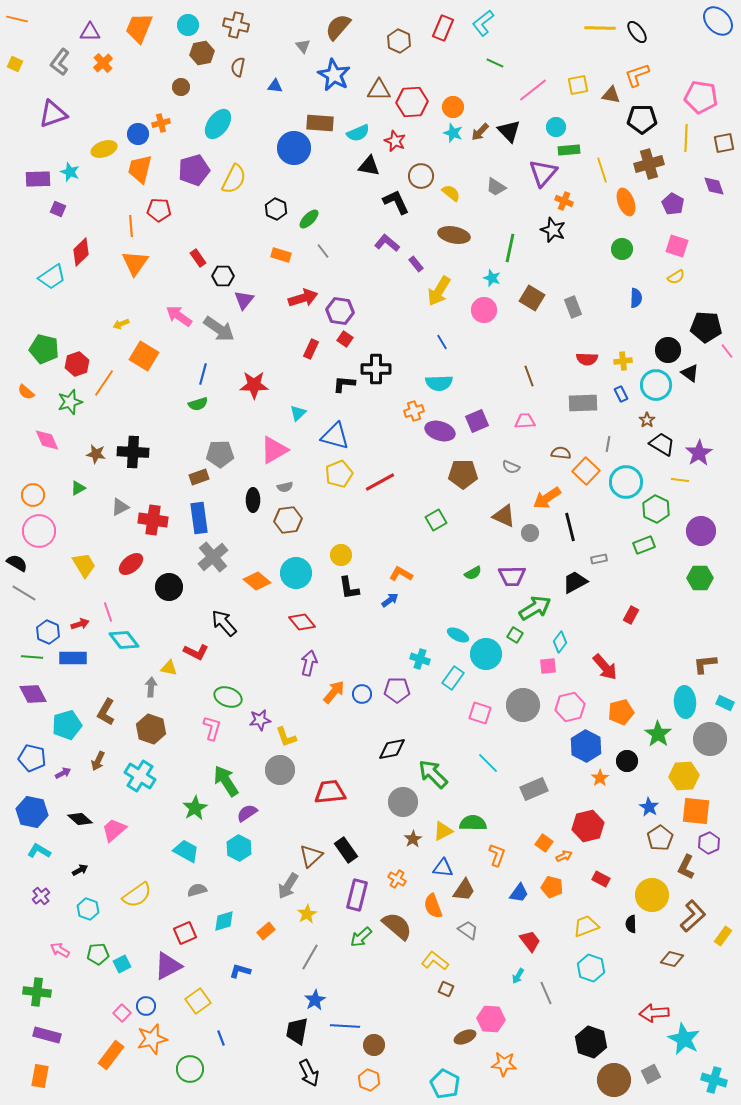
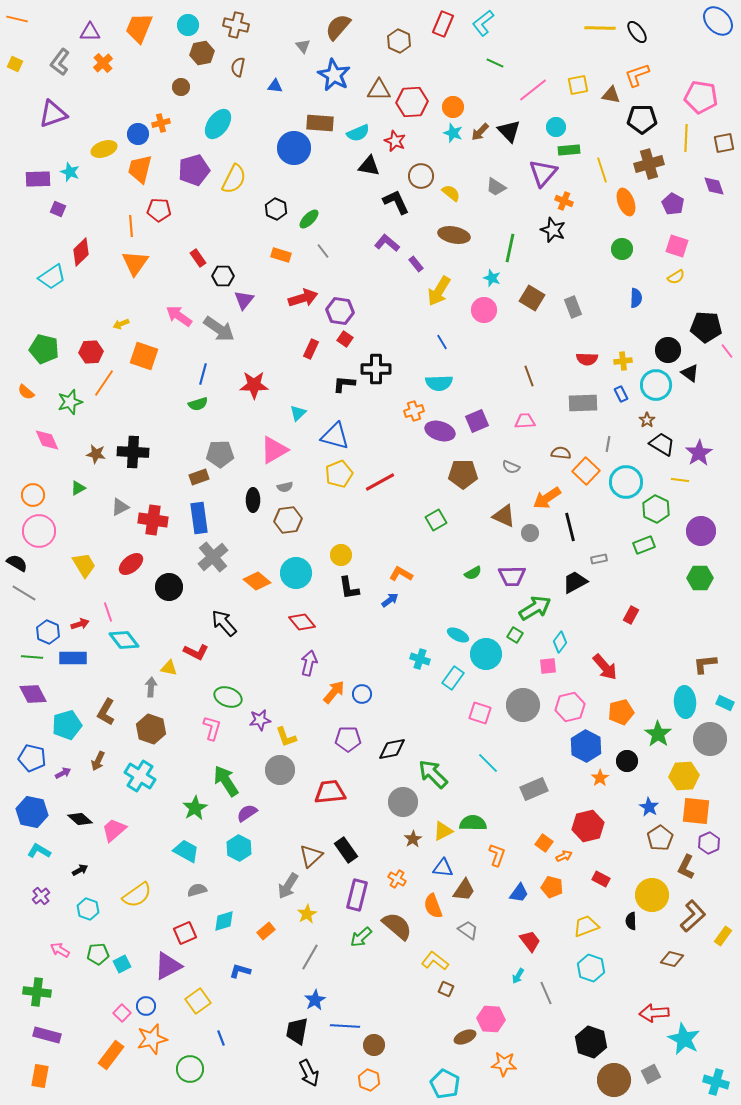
red rectangle at (443, 28): moved 4 px up
orange square at (144, 356): rotated 12 degrees counterclockwise
red hexagon at (77, 364): moved 14 px right, 12 px up; rotated 15 degrees clockwise
purple pentagon at (397, 690): moved 49 px left, 49 px down
black semicircle at (631, 924): moved 3 px up
cyan cross at (714, 1080): moved 2 px right, 2 px down
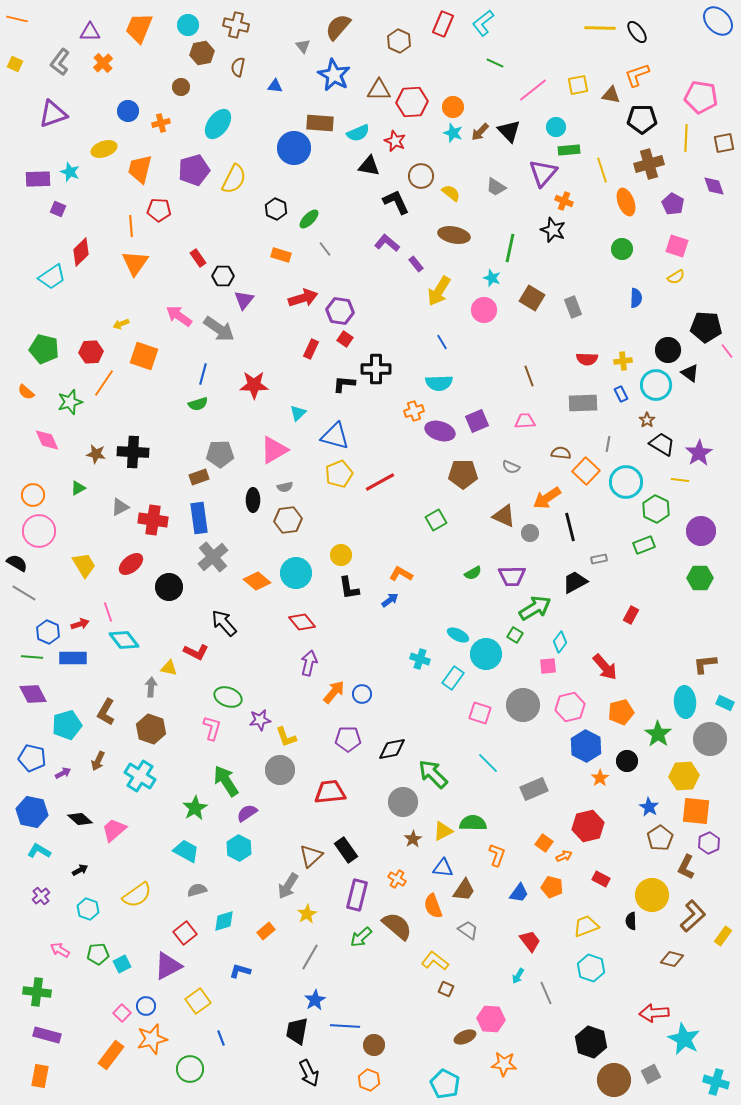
blue circle at (138, 134): moved 10 px left, 23 px up
gray line at (323, 251): moved 2 px right, 2 px up
red square at (185, 933): rotated 15 degrees counterclockwise
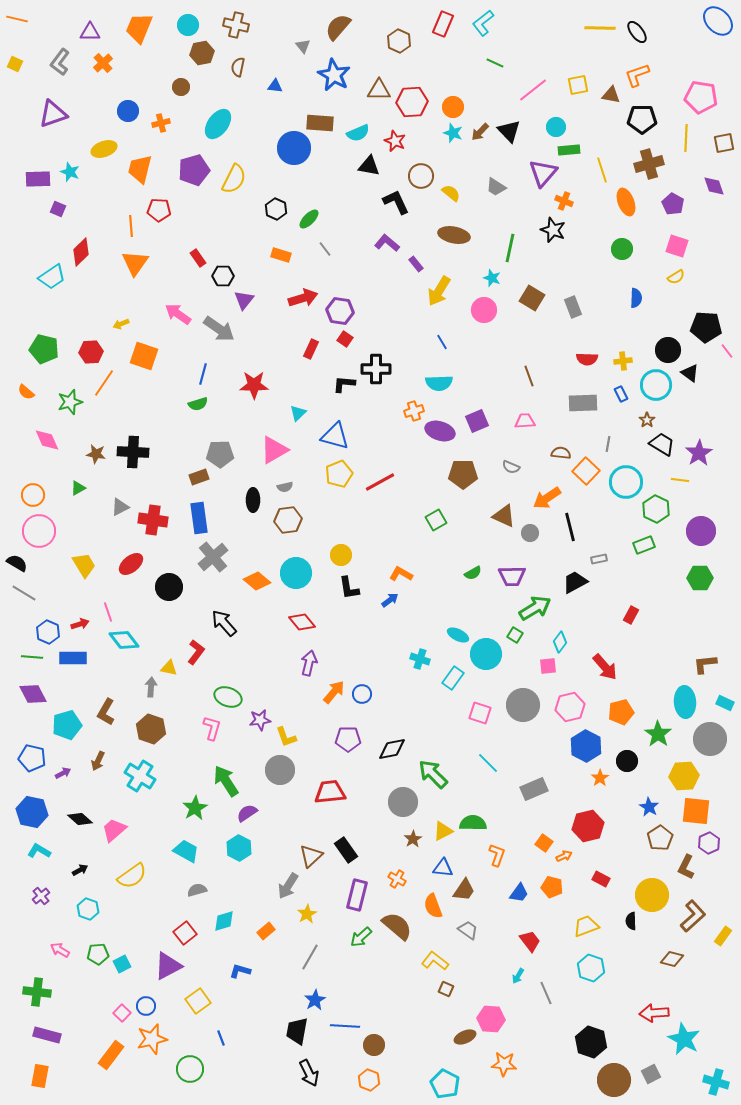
pink arrow at (179, 316): moved 1 px left, 2 px up
red L-shape at (196, 652): rotated 80 degrees counterclockwise
yellow semicircle at (137, 895): moved 5 px left, 19 px up
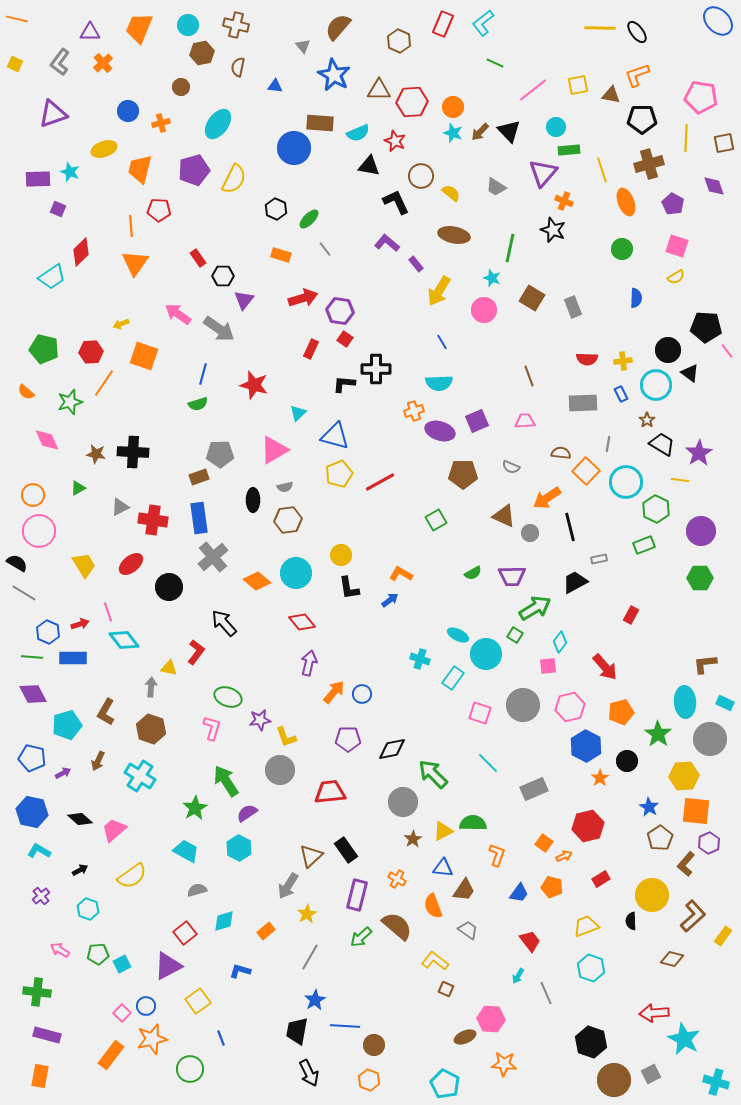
red star at (254, 385): rotated 16 degrees clockwise
brown L-shape at (686, 867): moved 3 px up; rotated 15 degrees clockwise
red rectangle at (601, 879): rotated 60 degrees counterclockwise
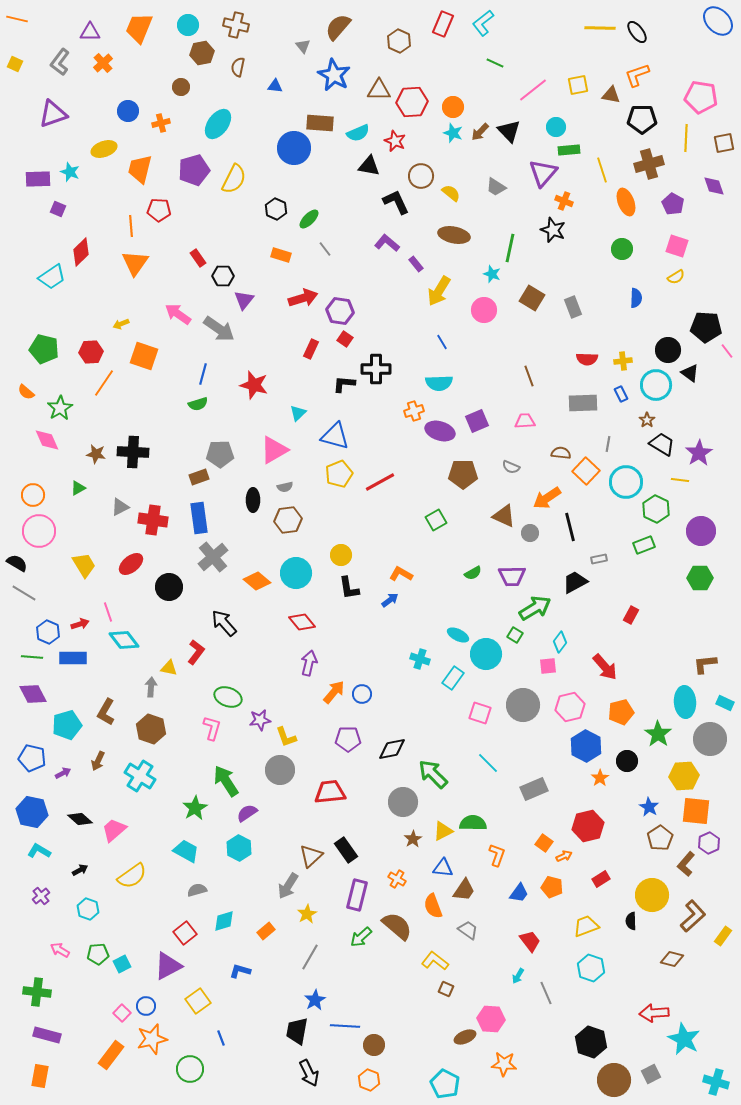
cyan star at (492, 278): moved 4 px up
green star at (70, 402): moved 10 px left, 6 px down; rotated 15 degrees counterclockwise
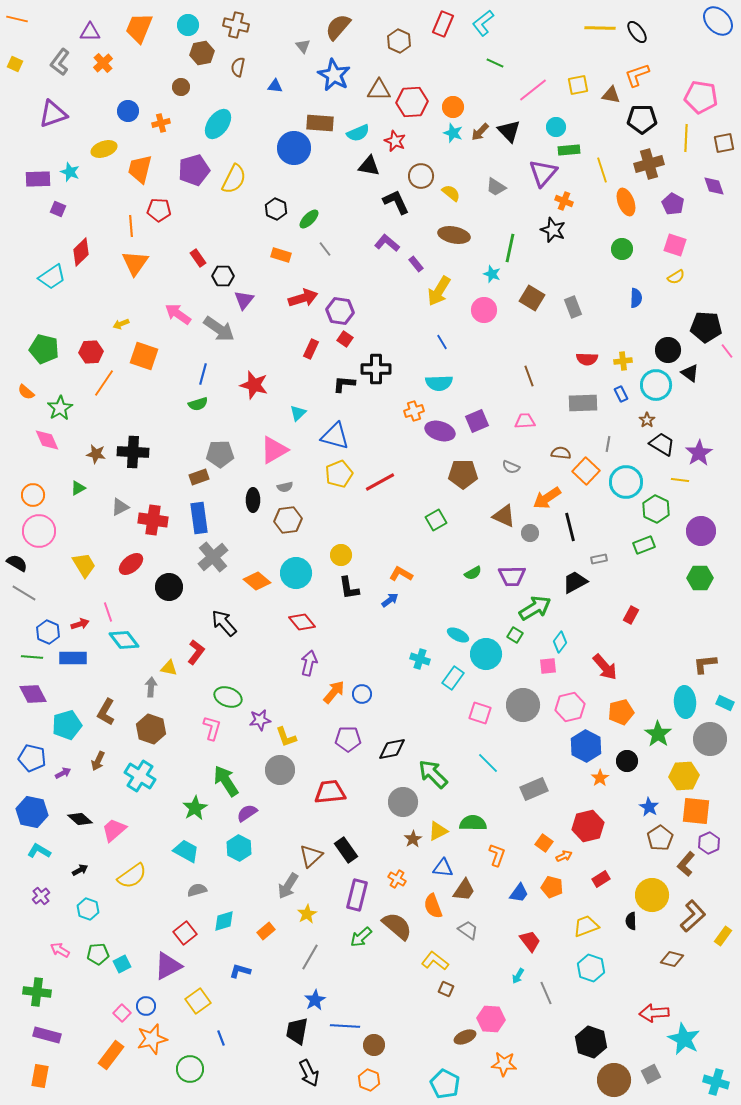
pink square at (677, 246): moved 2 px left, 1 px up
yellow triangle at (443, 831): moved 5 px left
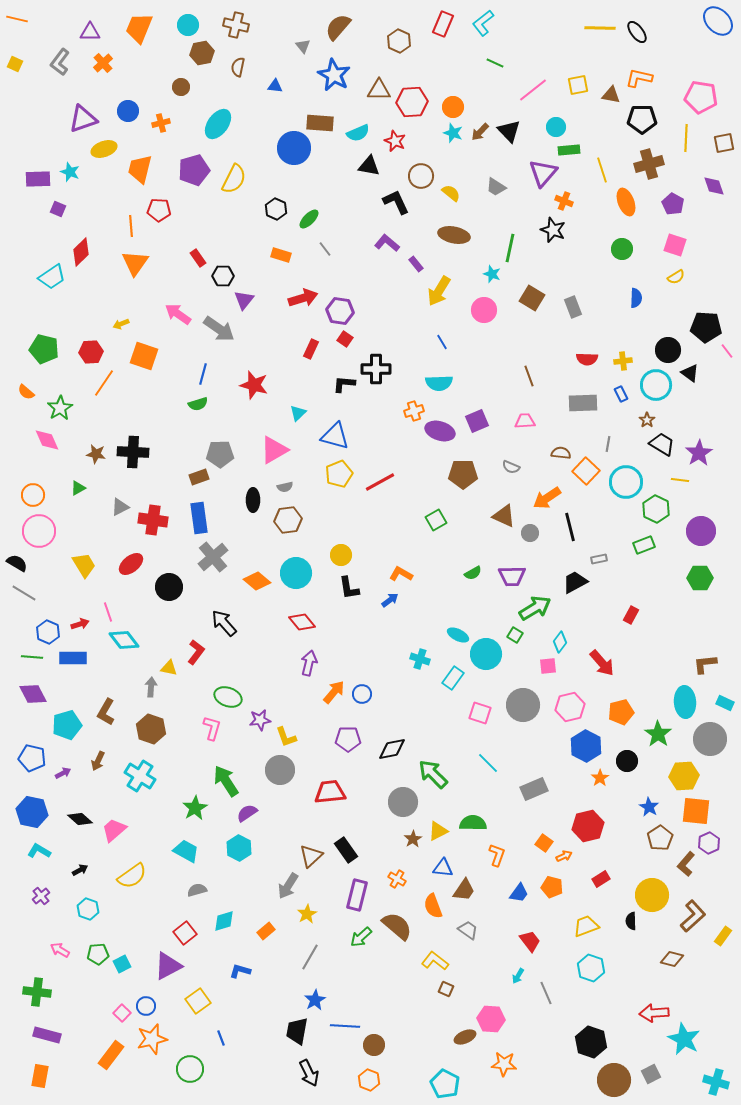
orange L-shape at (637, 75): moved 2 px right, 3 px down; rotated 32 degrees clockwise
purple triangle at (53, 114): moved 30 px right, 5 px down
red arrow at (605, 667): moved 3 px left, 4 px up
